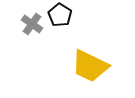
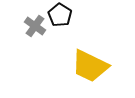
gray cross: moved 3 px right, 2 px down
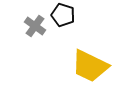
black pentagon: moved 3 px right; rotated 15 degrees counterclockwise
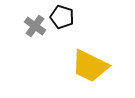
black pentagon: moved 1 px left, 2 px down
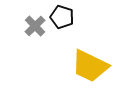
gray cross: rotated 10 degrees clockwise
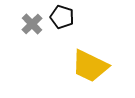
gray cross: moved 3 px left, 2 px up
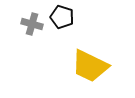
gray cross: rotated 30 degrees counterclockwise
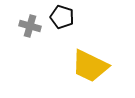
gray cross: moved 2 px left, 2 px down
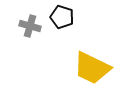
yellow trapezoid: moved 2 px right, 2 px down
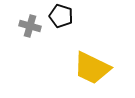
black pentagon: moved 1 px left, 1 px up
